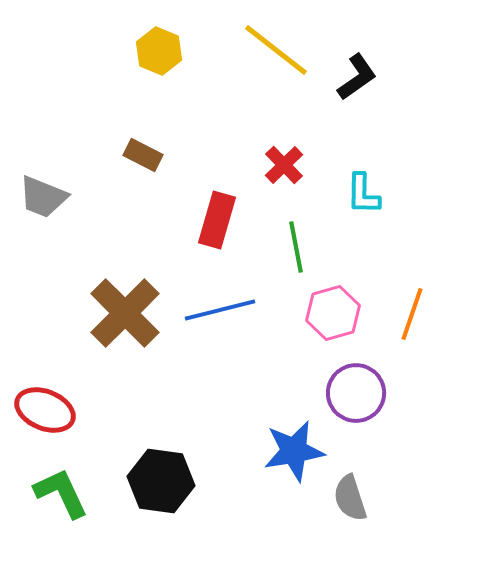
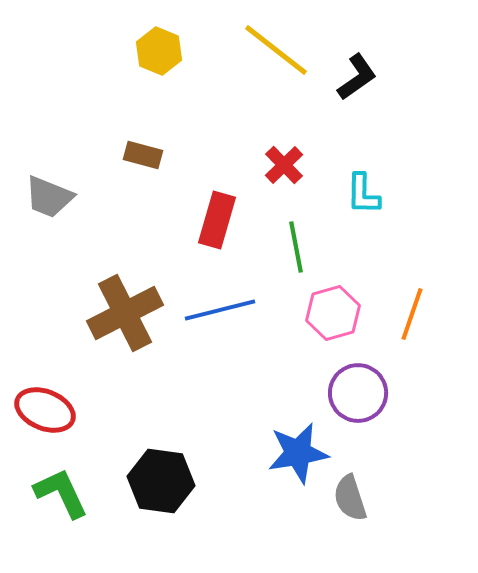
brown rectangle: rotated 12 degrees counterclockwise
gray trapezoid: moved 6 px right
brown cross: rotated 18 degrees clockwise
purple circle: moved 2 px right
blue star: moved 4 px right, 2 px down
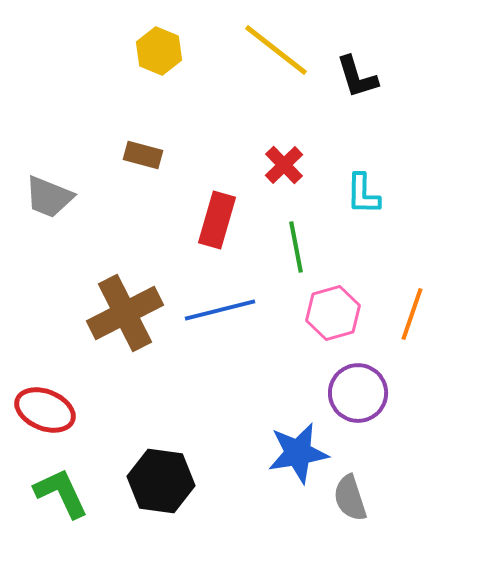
black L-shape: rotated 108 degrees clockwise
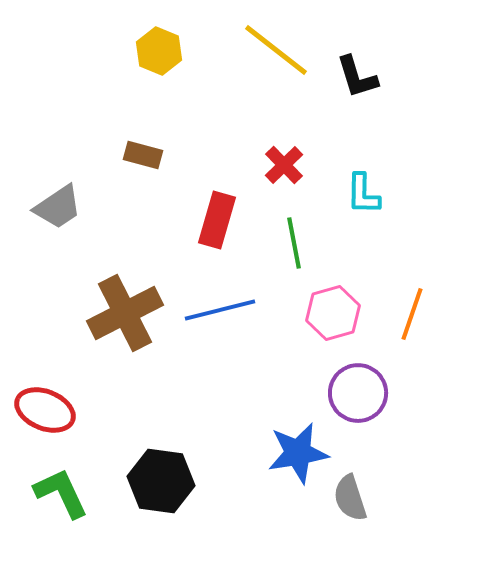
gray trapezoid: moved 9 px right, 10 px down; rotated 56 degrees counterclockwise
green line: moved 2 px left, 4 px up
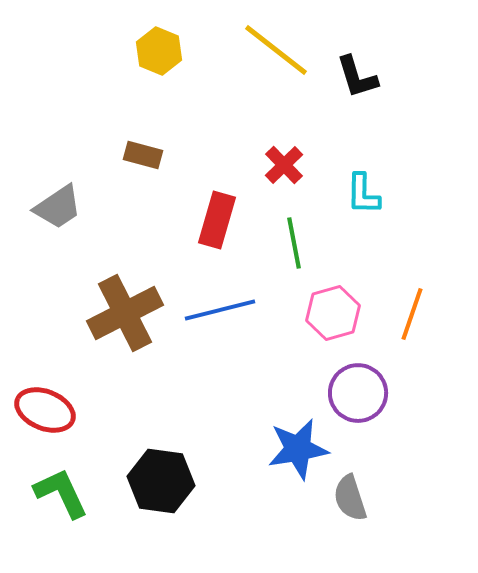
blue star: moved 4 px up
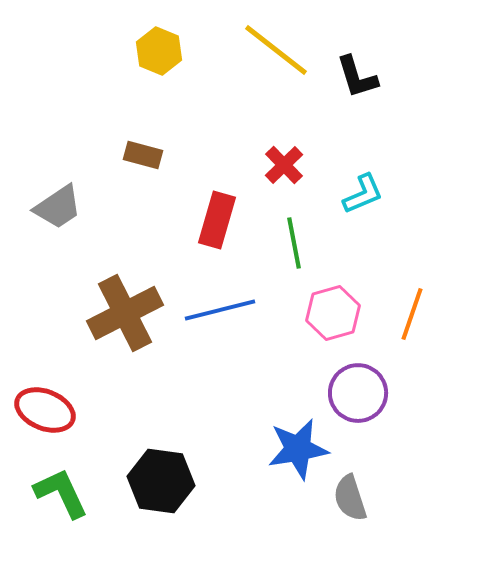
cyan L-shape: rotated 114 degrees counterclockwise
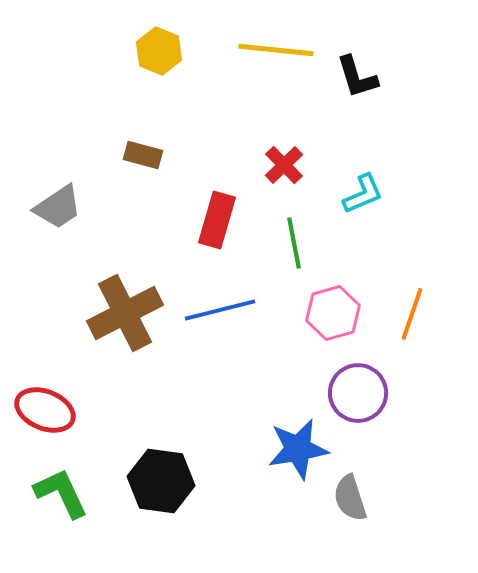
yellow line: rotated 32 degrees counterclockwise
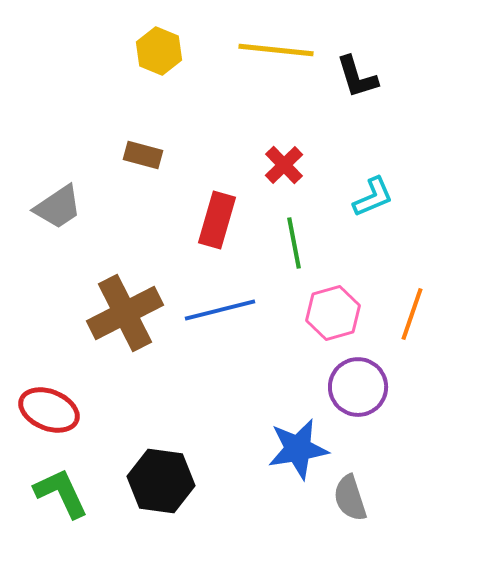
cyan L-shape: moved 10 px right, 3 px down
purple circle: moved 6 px up
red ellipse: moved 4 px right
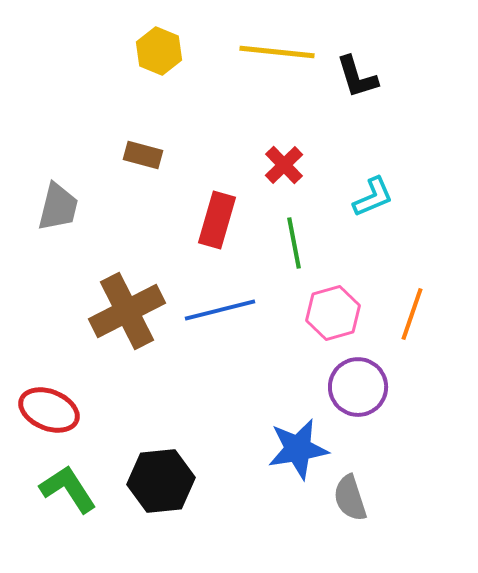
yellow line: moved 1 px right, 2 px down
gray trapezoid: rotated 42 degrees counterclockwise
brown cross: moved 2 px right, 2 px up
black hexagon: rotated 14 degrees counterclockwise
green L-shape: moved 7 px right, 4 px up; rotated 8 degrees counterclockwise
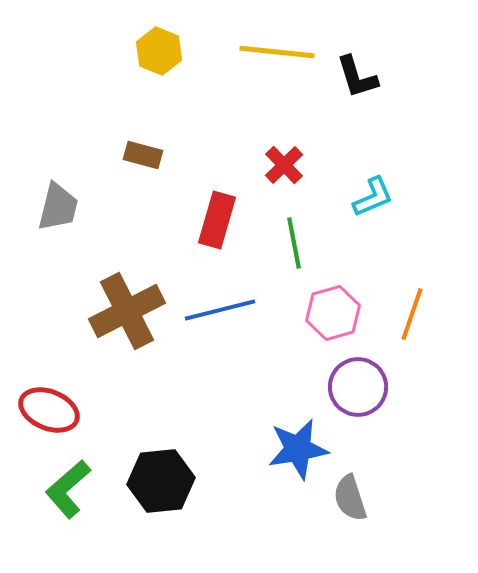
green L-shape: rotated 98 degrees counterclockwise
